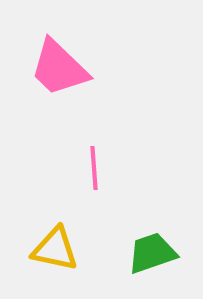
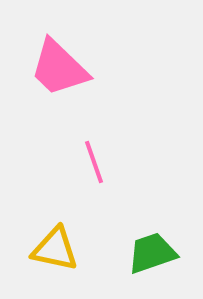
pink line: moved 6 px up; rotated 15 degrees counterclockwise
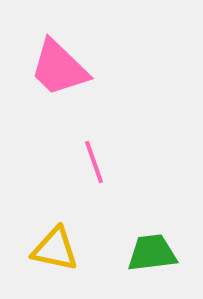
green trapezoid: rotated 12 degrees clockwise
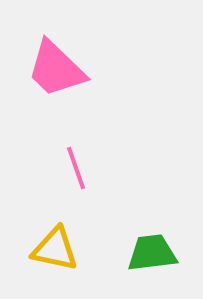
pink trapezoid: moved 3 px left, 1 px down
pink line: moved 18 px left, 6 px down
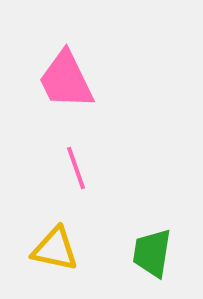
pink trapezoid: moved 10 px right, 11 px down; rotated 20 degrees clockwise
green trapezoid: rotated 74 degrees counterclockwise
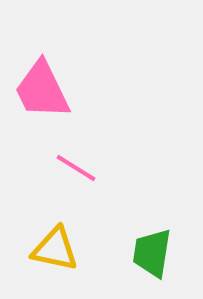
pink trapezoid: moved 24 px left, 10 px down
pink line: rotated 39 degrees counterclockwise
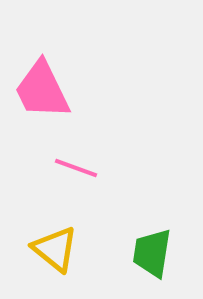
pink line: rotated 12 degrees counterclockwise
yellow triangle: rotated 27 degrees clockwise
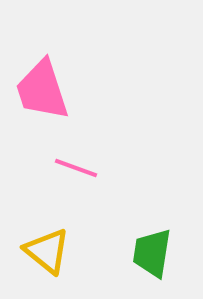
pink trapezoid: rotated 8 degrees clockwise
yellow triangle: moved 8 px left, 2 px down
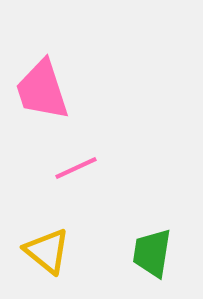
pink line: rotated 45 degrees counterclockwise
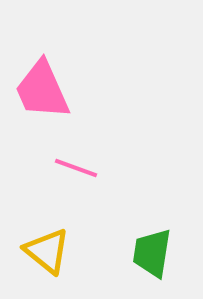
pink trapezoid: rotated 6 degrees counterclockwise
pink line: rotated 45 degrees clockwise
